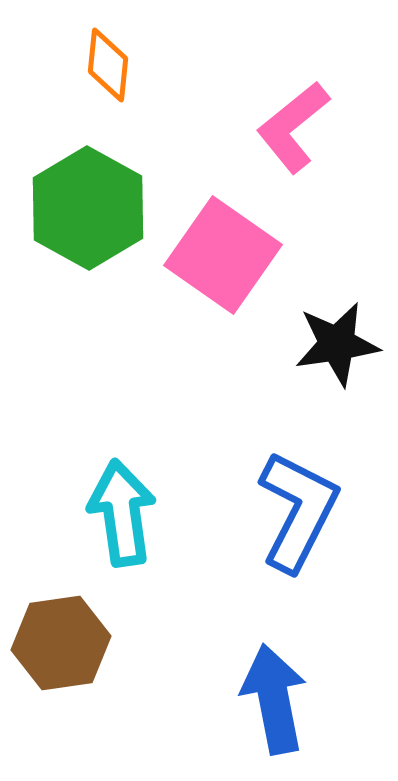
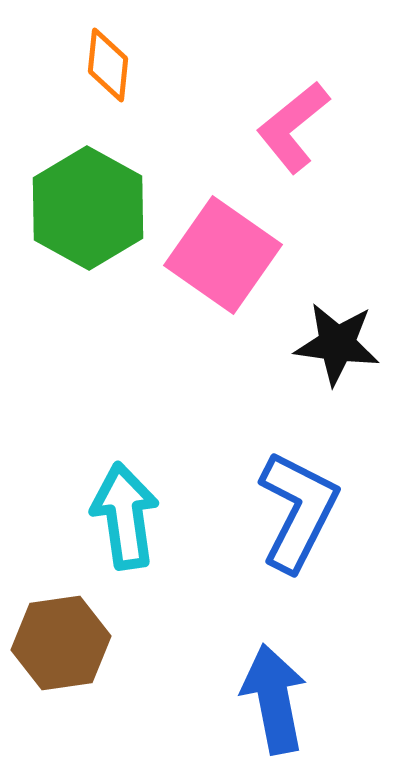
black star: rotated 16 degrees clockwise
cyan arrow: moved 3 px right, 3 px down
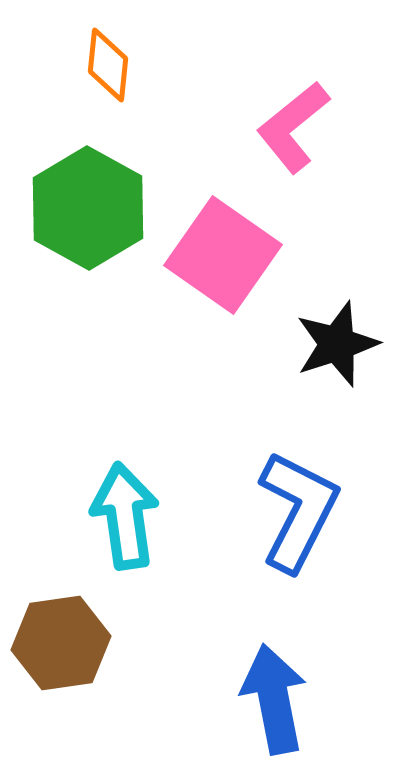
black star: rotated 26 degrees counterclockwise
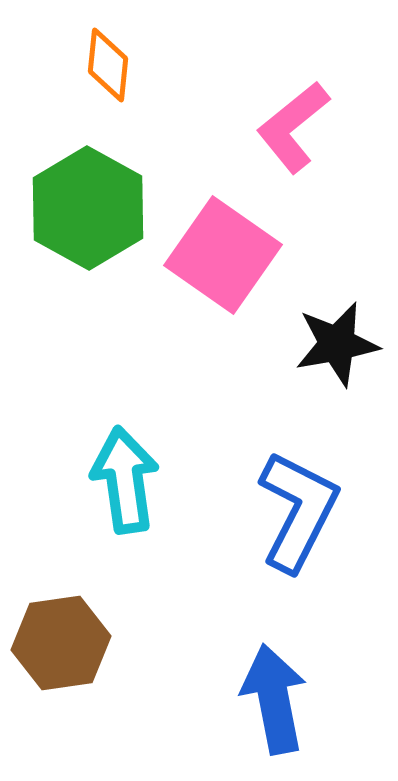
black star: rotated 8 degrees clockwise
cyan arrow: moved 36 px up
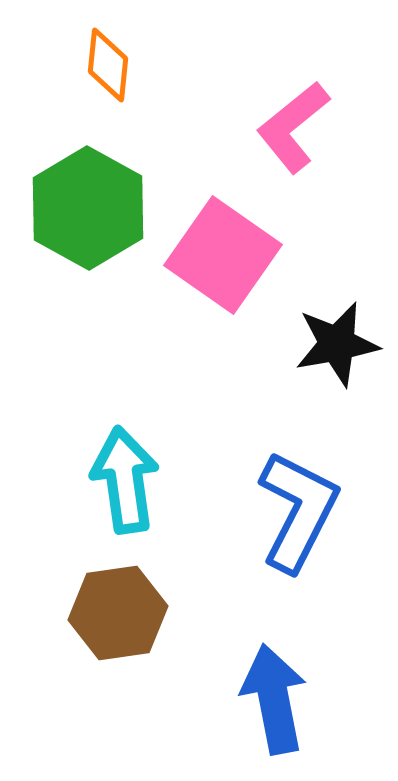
brown hexagon: moved 57 px right, 30 px up
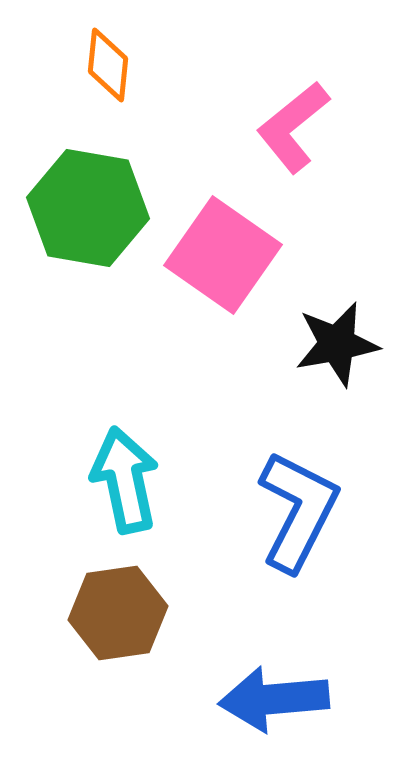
green hexagon: rotated 19 degrees counterclockwise
cyan arrow: rotated 4 degrees counterclockwise
blue arrow: rotated 84 degrees counterclockwise
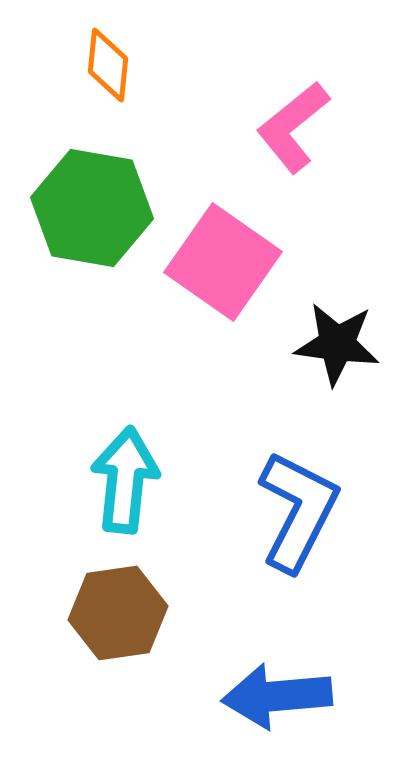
green hexagon: moved 4 px right
pink square: moved 7 px down
black star: rotated 18 degrees clockwise
cyan arrow: rotated 18 degrees clockwise
blue arrow: moved 3 px right, 3 px up
